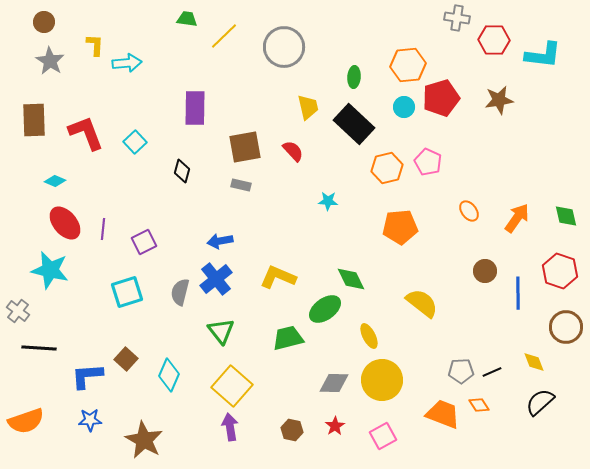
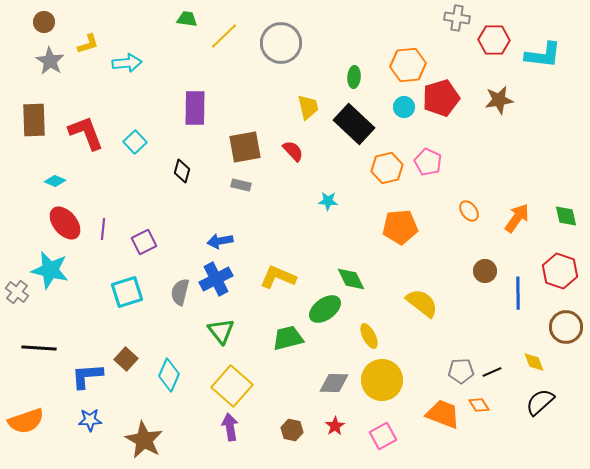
yellow L-shape at (95, 45): moved 7 px left, 1 px up; rotated 70 degrees clockwise
gray circle at (284, 47): moved 3 px left, 4 px up
blue cross at (216, 279): rotated 12 degrees clockwise
gray cross at (18, 311): moved 1 px left, 19 px up
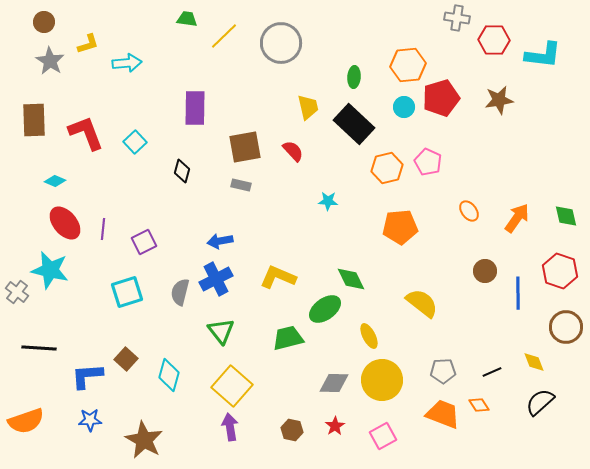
gray pentagon at (461, 371): moved 18 px left
cyan diamond at (169, 375): rotated 8 degrees counterclockwise
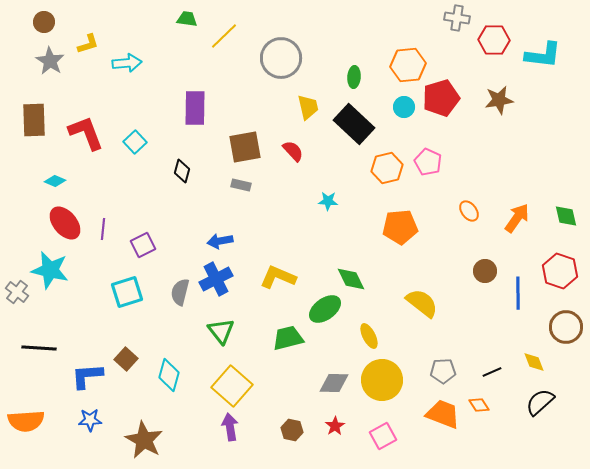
gray circle at (281, 43): moved 15 px down
purple square at (144, 242): moved 1 px left, 3 px down
orange semicircle at (26, 421): rotated 15 degrees clockwise
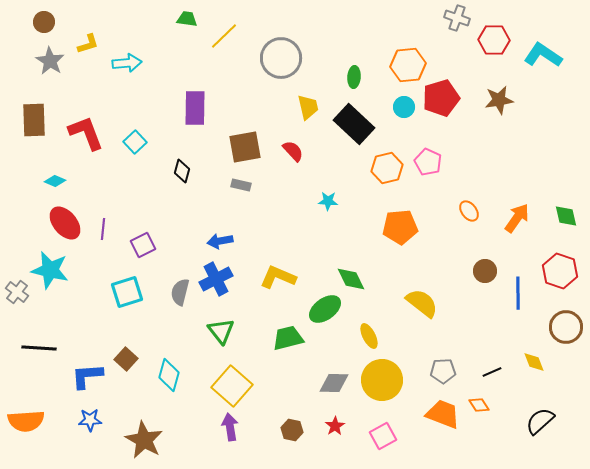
gray cross at (457, 18): rotated 10 degrees clockwise
cyan L-shape at (543, 55): rotated 153 degrees counterclockwise
black semicircle at (540, 402): moved 19 px down
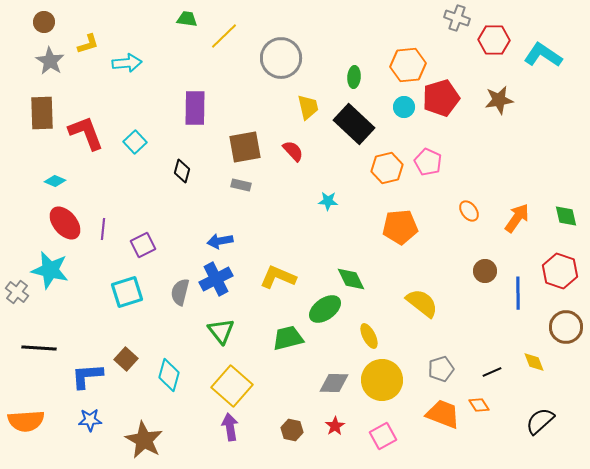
brown rectangle at (34, 120): moved 8 px right, 7 px up
gray pentagon at (443, 371): moved 2 px left, 2 px up; rotated 15 degrees counterclockwise
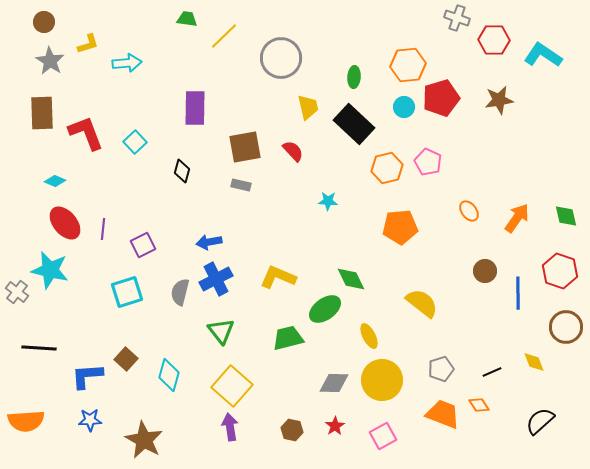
blue arrow at (220, 241): moved 11 px left, 1 px down
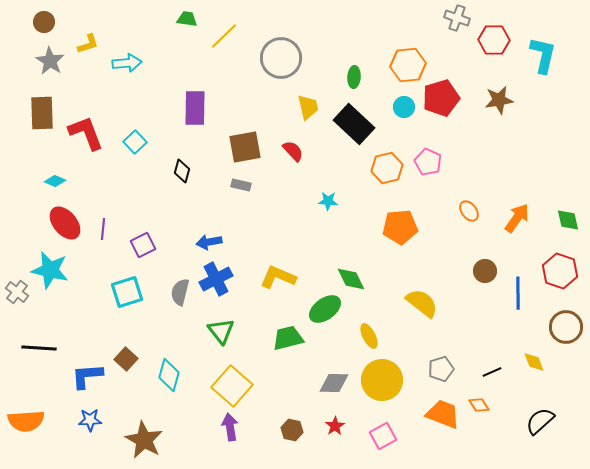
cyan L-shape at (543, 55): rotated 69 degrees clockwise
green diamond at (566, 216): moved 2 px right, 4 px down
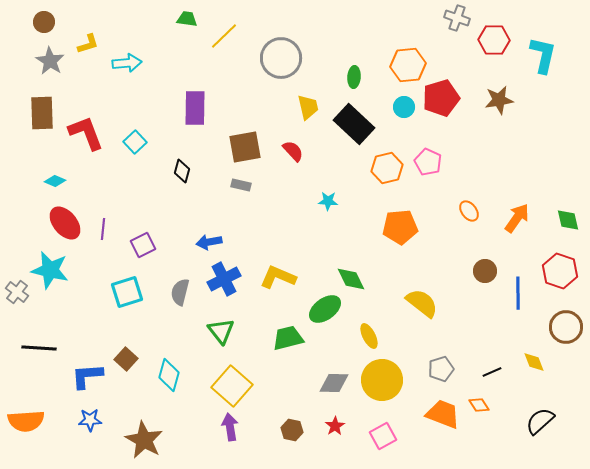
blue cross at (216, 279): moved 8 px right
